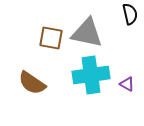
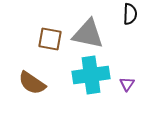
black semicircle: rotated 15 degrees clockwise
gray triangle: moved 1 px right, 1 px down
brown square: moved 1 px left, 1 px down
purple triangle: rotated 35 degrees clockwise
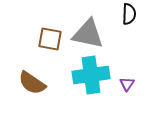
black semicircle: moved 1 px left
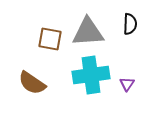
black semicircle: moved 1 px right, 10 px down
gray triangle: moved 2 px up; rotated 16 degrees counterclockwise
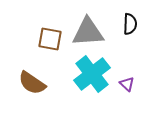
cyan cross: moved 1 px right, 1 px up; rotated 30 degrees counterclockwise
purple triangle: rotated 21 degrees counterclockwise
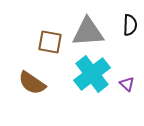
black semicircle: moved 1 px down
brown square: moved 3 px down
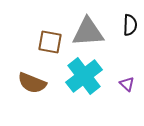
cyan cross: moved 8 px left, 2 px down
brown semicircle: rotated 12 degrees counterclockwise
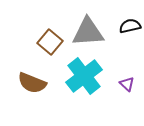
black semicircle: moved 1 px down; rotated 105 degrees counterclockwise
brown square: rotated 30 degrees clockwise
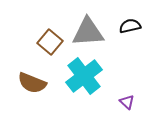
purple triangle: moved 18 px down
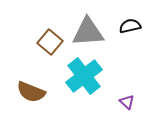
brown semicircle: moved 1 px left, 9 px down
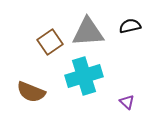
brown square: rotated 15 degrees clockwise
cyan cross: rotated 21 degrees clockwise
